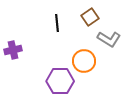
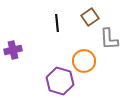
gray L-shape: rotated 55 degrees clockwise
purple hexagon: rotated 16 degrees clockwise
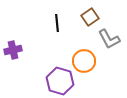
gray L-shape: rotated 25 degrees counterclockwise
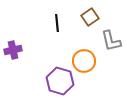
gray L-shape: moved 2 px right, 2 px down; rotated 15 degrees clockwise
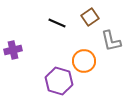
black line: rotated 60 degrees counterclockwise
purple hexagon: moved 1 px left
